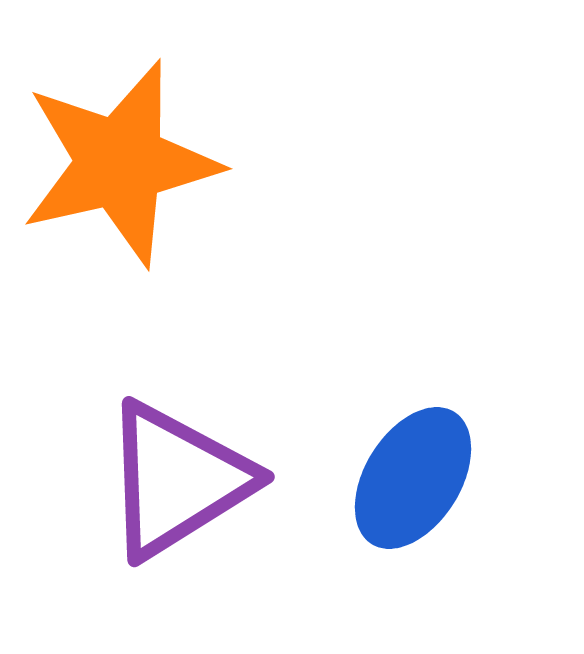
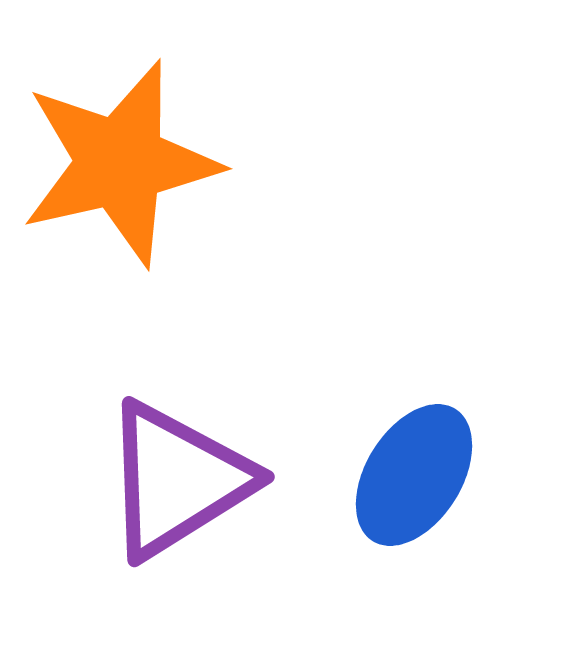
blue ellipse: moved 1 px right, 3 px up
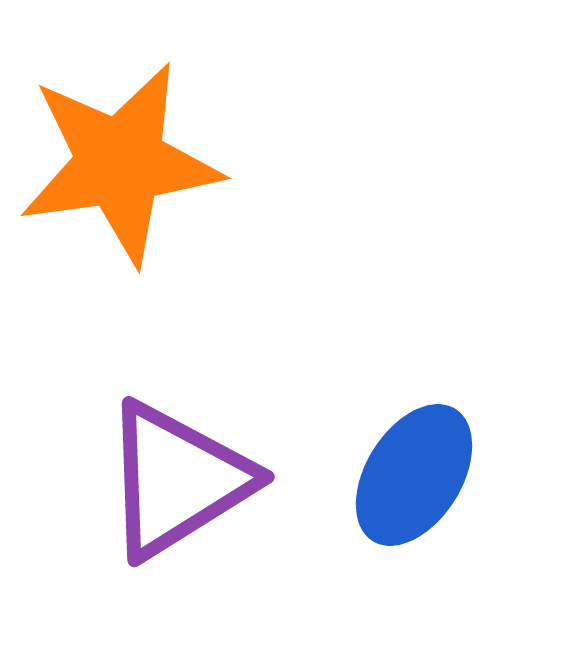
orange star: rotated 5 degrees clockwise
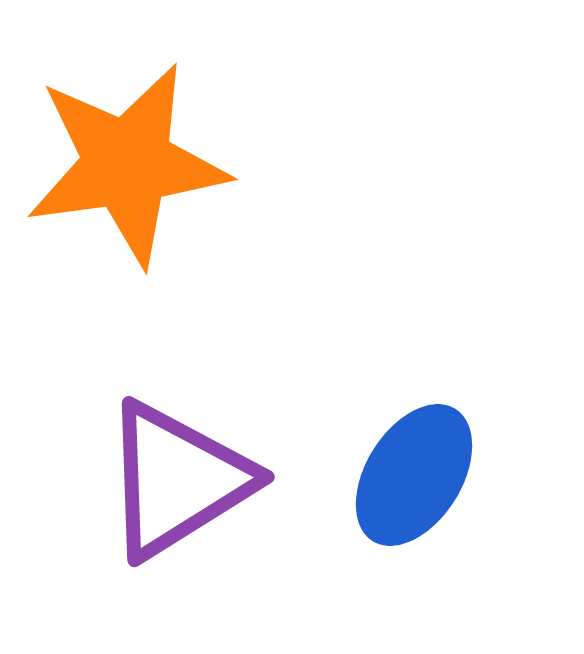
orange star: moved 7 px right, 1 px down
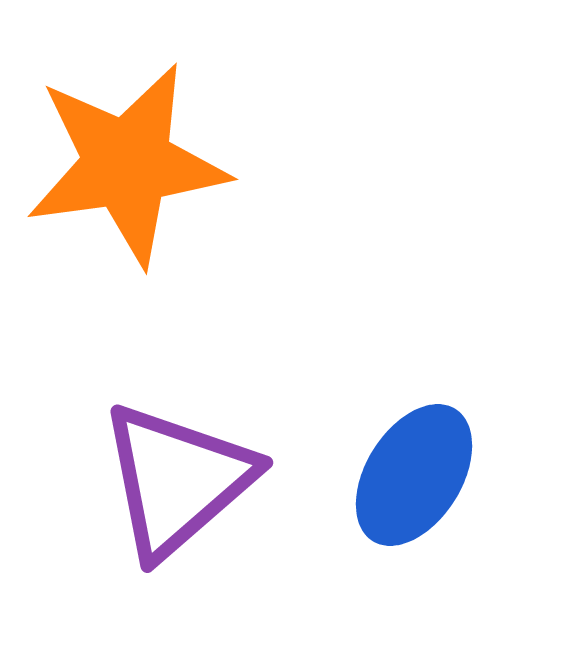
purple triangle: rotated 9 degrees counterclockwise
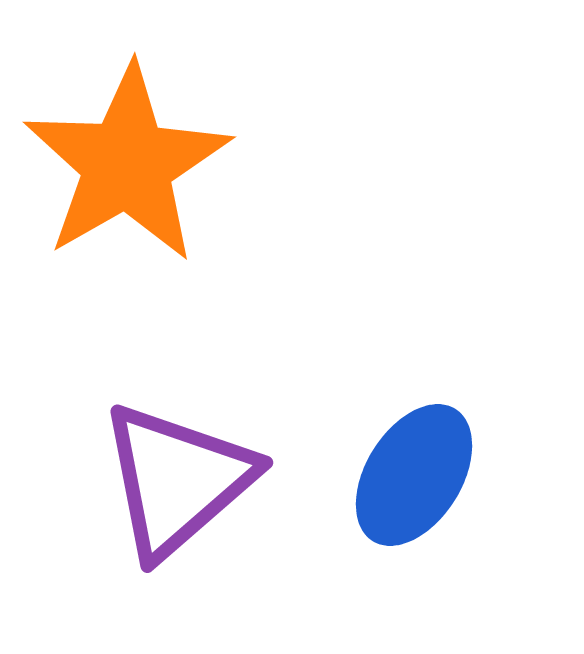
orange star: rotated 22 degrees counterclockwise
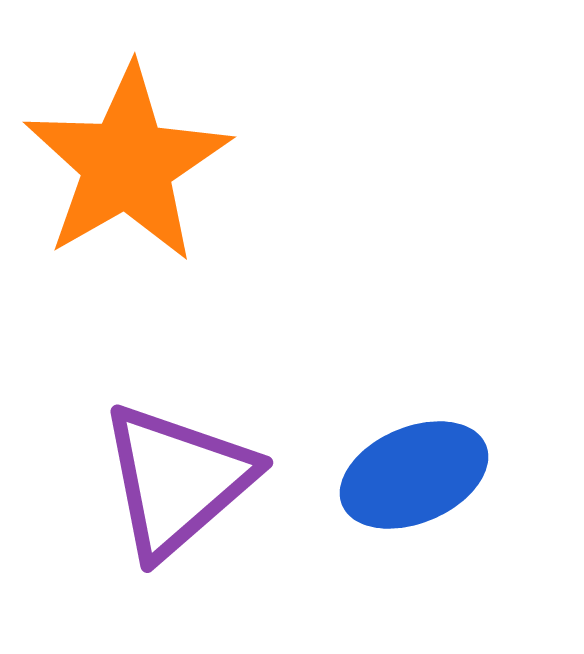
blue ellipse: rotated 35 degrees clockwise
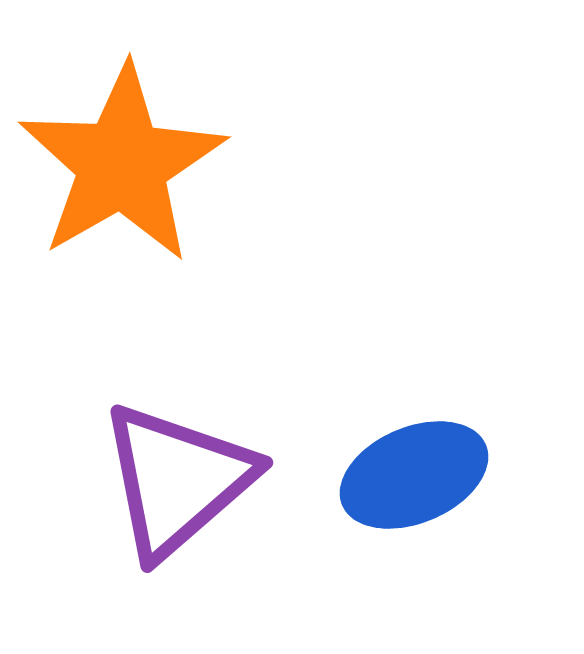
orange star: moved 5 px left
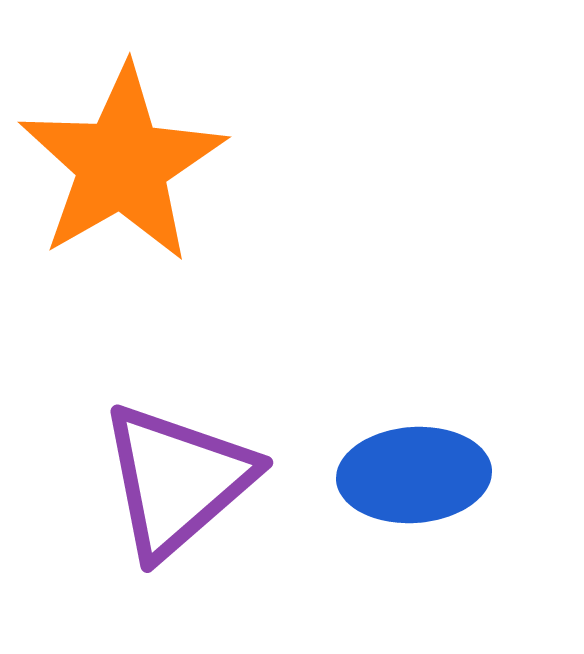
blue ellipse: rotated 19 degrees clockwise
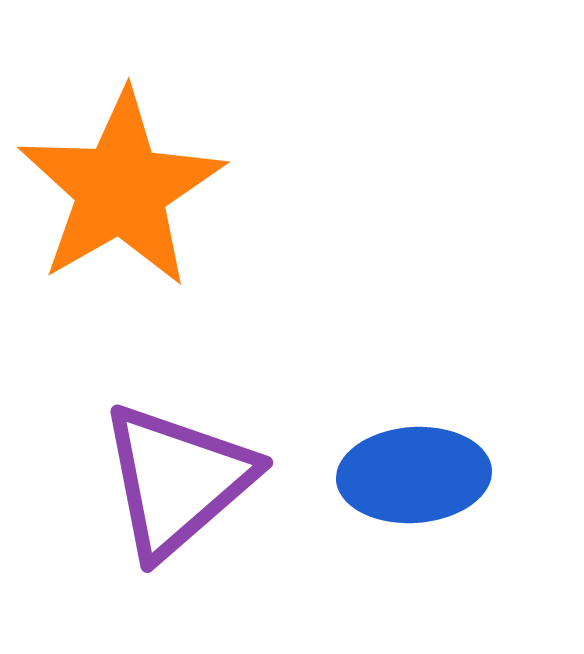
orange star: moved 1 px left, 25 px down
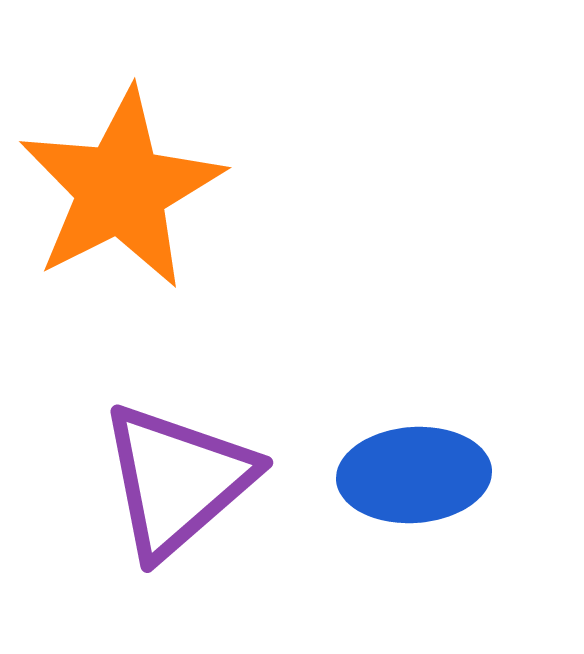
orange star: rotated 3 degrees clockwise
